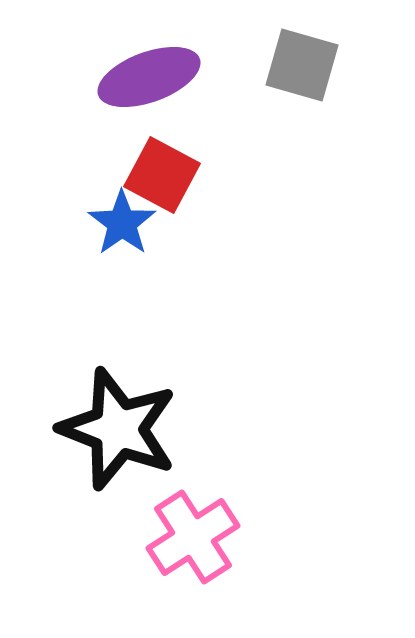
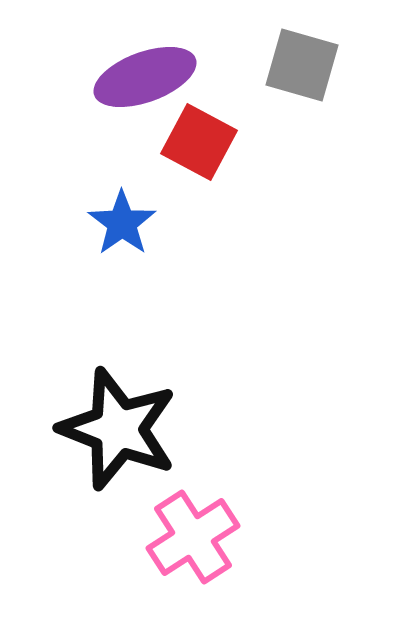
purple ellipse: moved 4 px left
red square: moved 37 px right, 33 px up
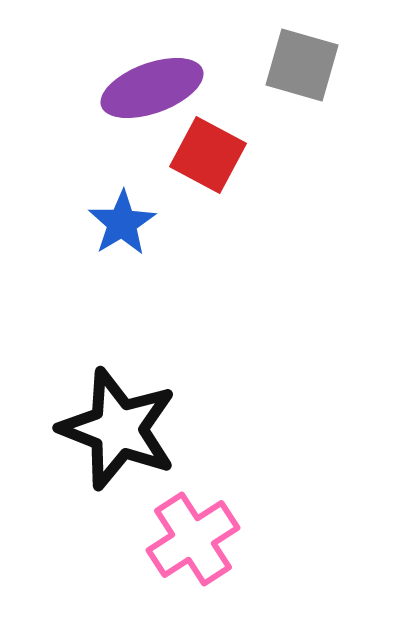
purple ellipse: moved 7 px right, 11 px down
red square: moved 9 px right, 13 px down
blue star: rotated 4 degrees clockwise
pink cross: moved 2 px down
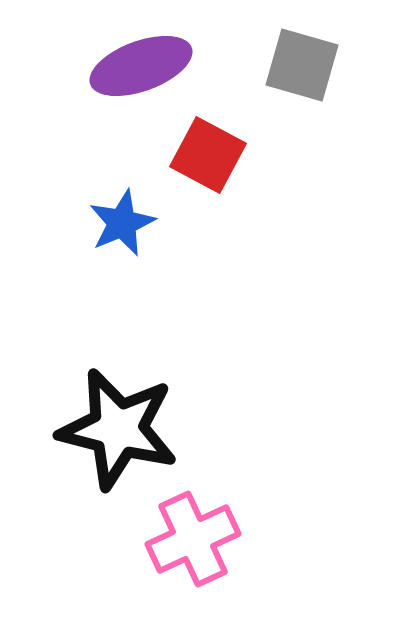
purple ellipse: moved 11 px left, 22 px up
blue star: rotated 8 degrees clockwise
black star: rotated 7 degrees counterclockwise
pink cross: rotated 8 degrees clockwise
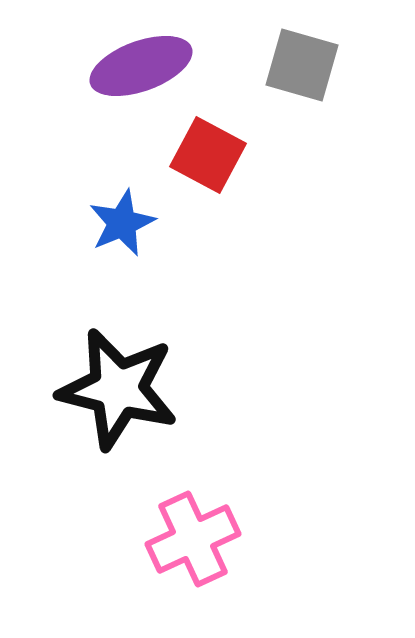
black star: moved 40 px up
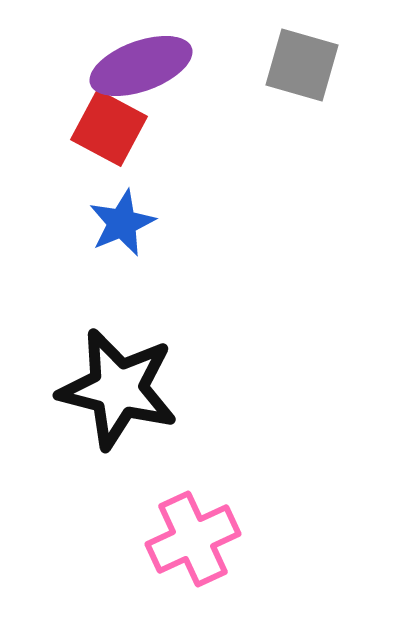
red square: moved 99 px left, 27 px up
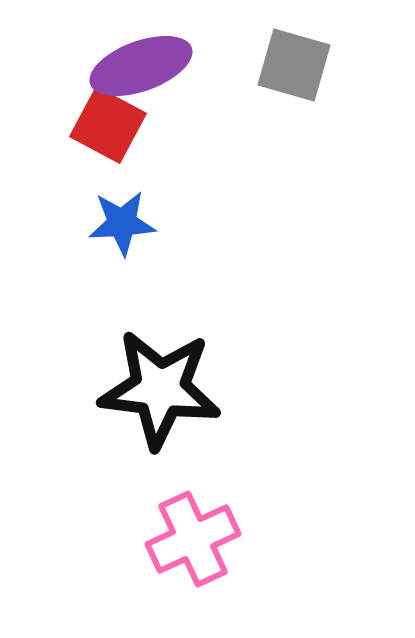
gray square: moved 8 px left
red square: moved 1 px left, 3 px up
blue star: rotated 20 degrees clockwise
black star: moved 42 px right; rotated 7 degrees counterclockwise
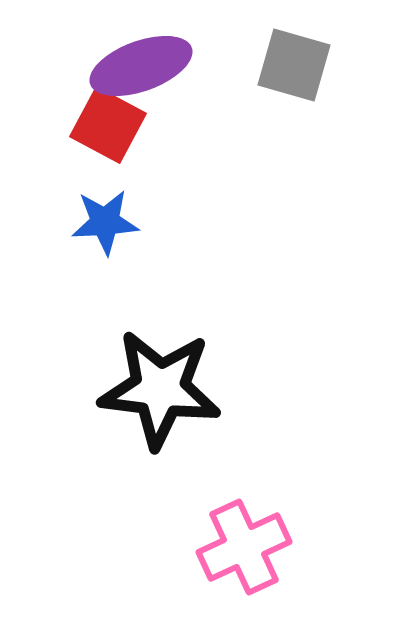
blue star: moved 17 px left, 1 px up
pink cross: moved 51 px right, 8 px down
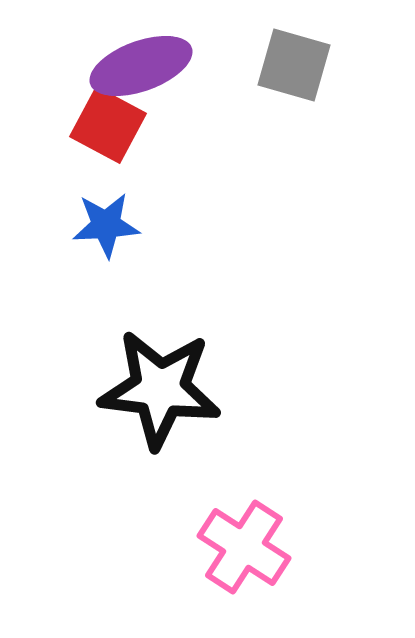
blue star: moved 1 px right, 3 px down
pink cross: rotated 32 degrees counterclockwise
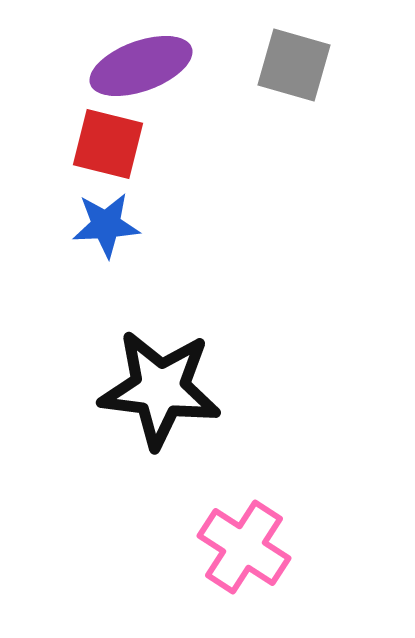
red square: moved 19 px down; rotated 14 degrees counterclockwise
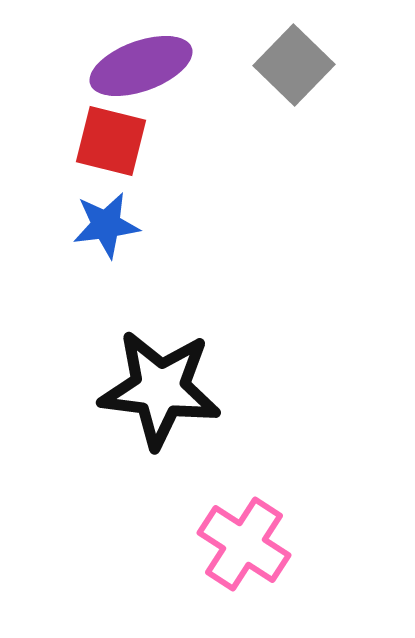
gray square: rotated 28 degrees clockwise
red square: moved 3 px right, 3 px up
blue star: rotated 4 degrees counterclockwise
pink cross: moved 3 px up
